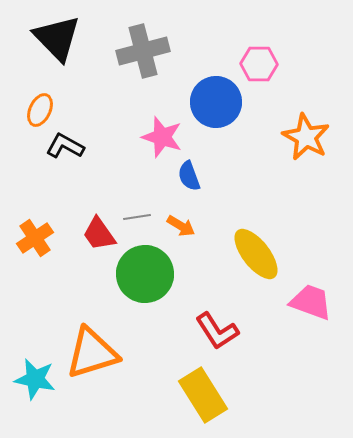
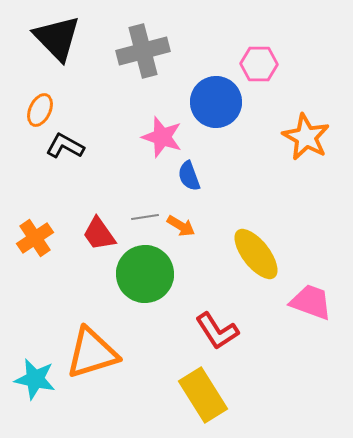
gray line: moved 8 px right
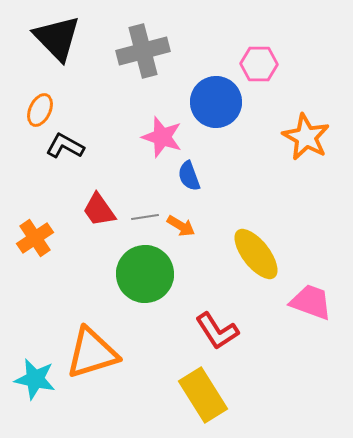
red trapezoid: moved 24 px up
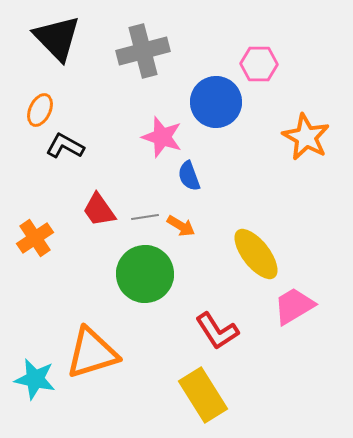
pink trapezoid: moved 17 px left, 4 px down; rotated 51 degrees counterclockwise
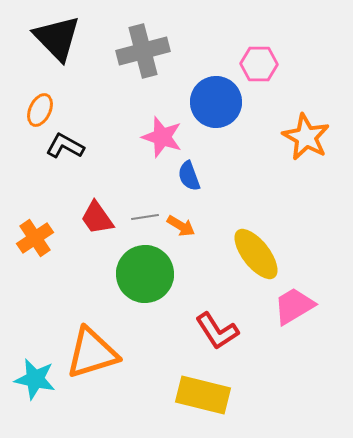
red trapezoid: moved 2 px left, 8 px down
yellow rectangle: rotated 44 degrees counterclockwise
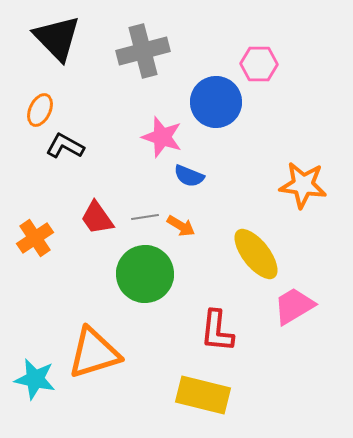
orange star: moved 3 px left, 48 px down; rotated 21 degrees counterclockwise
blue semicircle: rotated 48 degrees counterclockwise
red L-shape: rotated 39 degrees clockwise
orange triangle: moved 2 px right
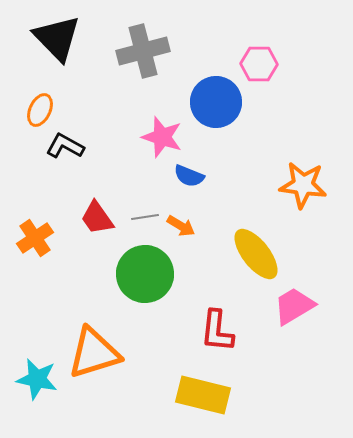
cyan star: moved 2 px right
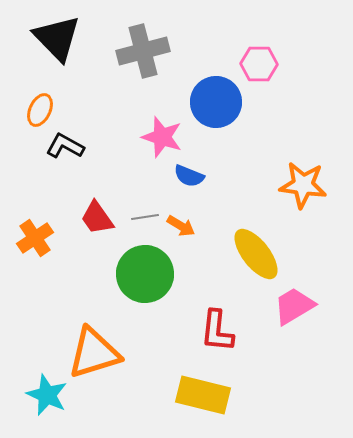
cyan star: moved 10 px right, 16 px down; rotated 12 degrees clockwise
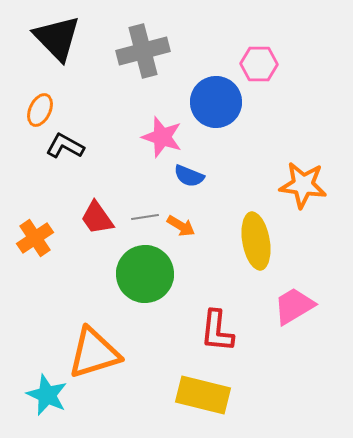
yellow ellipse: moved 13 px up; rotated 28 degrees clockwise
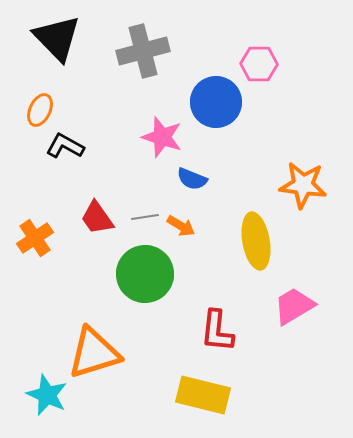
blue semicircle: moved 3 px right, 3 px down
